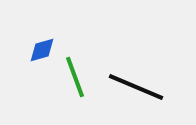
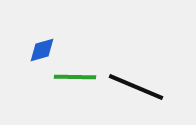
green line: rotated 69 degrees counterclockwise
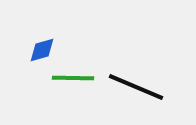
green line: moved 2 px left, 1 px down
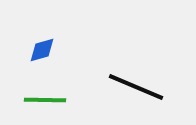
green line: moved 28 px left, 22 px down
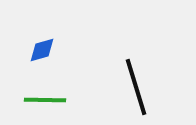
black line: rotated 50 degrees clockwise
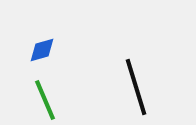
green line: rotated 66 degrees clockwise
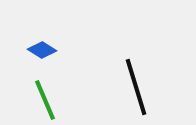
blue diamond: rotated 48 degrees clockwise
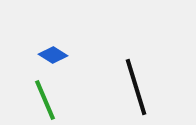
blue diamond: moved 11 px right, 5 px down
